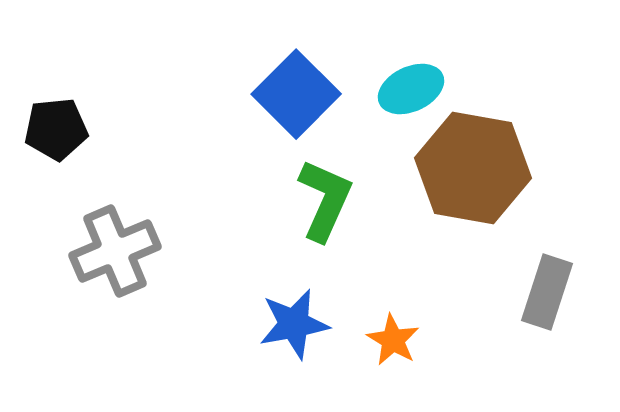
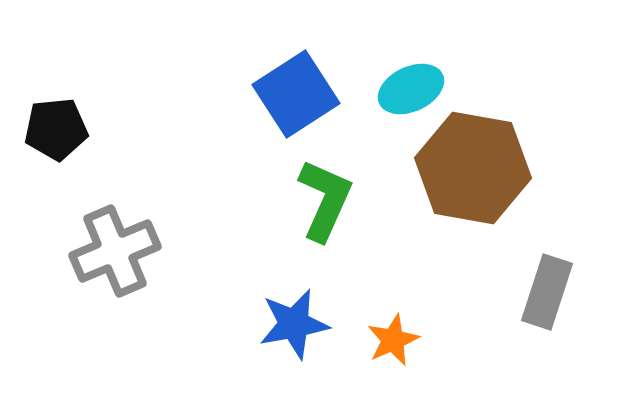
blue square: rotated 12 degrees clockwise
orange star: rotated 18 degrees clockwise
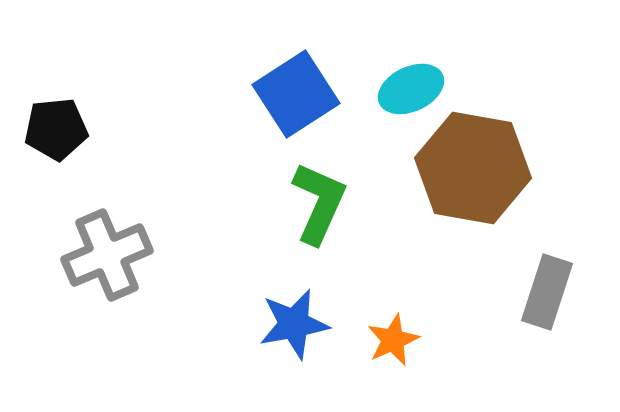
green L-shape: moved 6 px left, 3 px down
gray cross: moved 8 px left, 4 px down
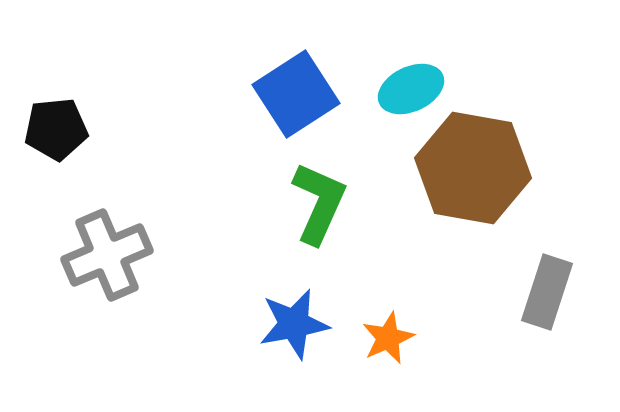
orange star: moved 5 px left, 2 px up
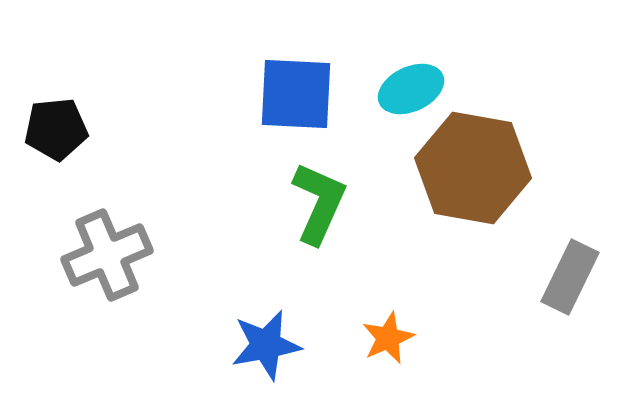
blue square: rotated 36 degrees clockwise
gray rectangle: moved 23 px right, 15 px up; rotated 8 degrees clockwise
blue star: moved 28 px left, 21 px down
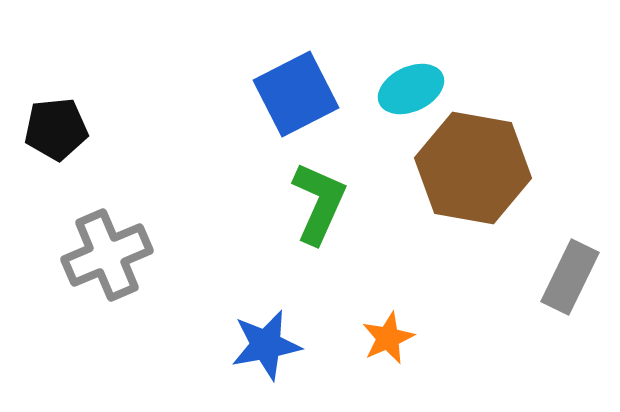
blue square: rotated 30 degrees counterclockwise
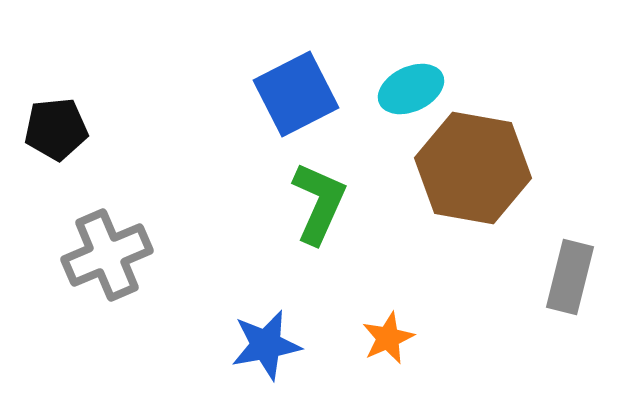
gray rectangle: rotated 12 degrees counterclockwise
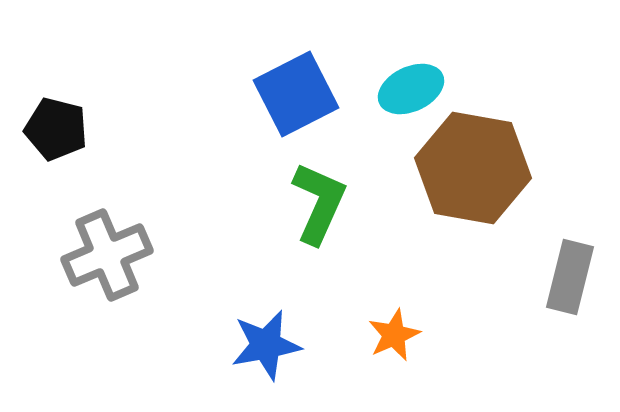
black pentagon: rotated 20 degrees clockwise
orange star: moved 6 px right, 3 px up
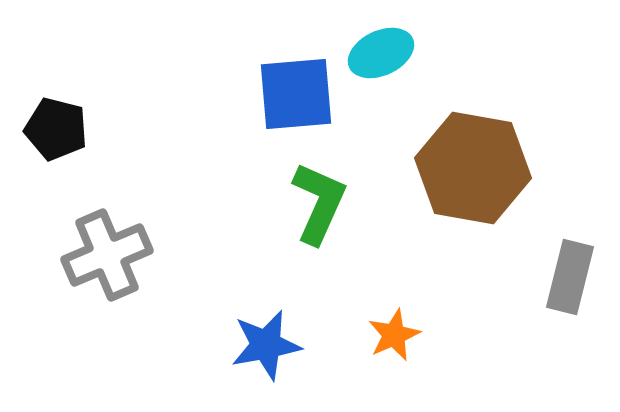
cyan ellipse: moved 30 px left, 36 px up
blue square: rotated 22 degrees clockwise
